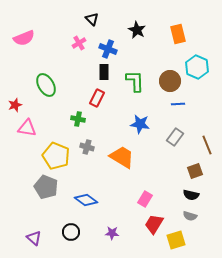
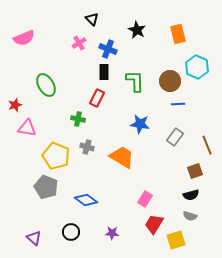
black semicircle: rotated 28 degrees counterclockwise
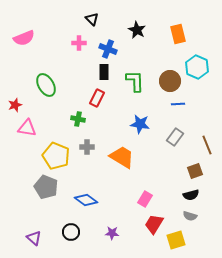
pink cross: rotated 32 degrees clockwise
gray cross: rotated 16 degrees counterclockwise
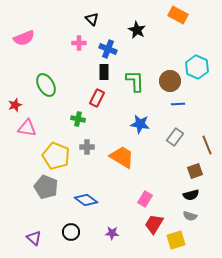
orange rectangle: moved 19 px up; rotated 48 degrees counterclockwise
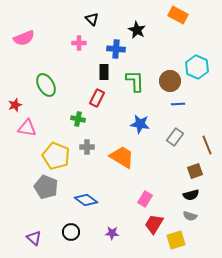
blue cross: moved 8 px right; rotated 18 degrees counterclockwise
